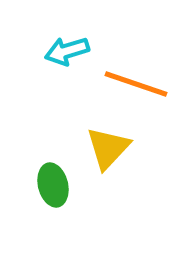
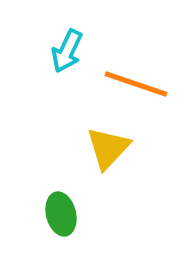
cyan arrow: rotated 48 degrees counterclockwise
green ellipse: moved 8 px right, 29 px down
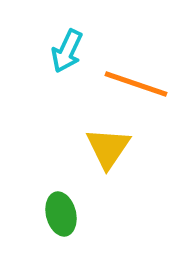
yellow triangle: rotated 9 degrees counterclockwise
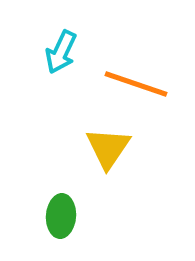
cyan arrow: moved 6 px left, 1 px down
green ellipse: moved 2 px down; rotated 18 degrees clockwise
